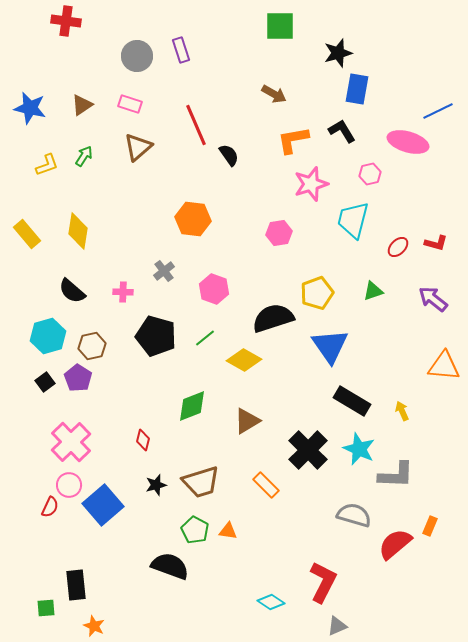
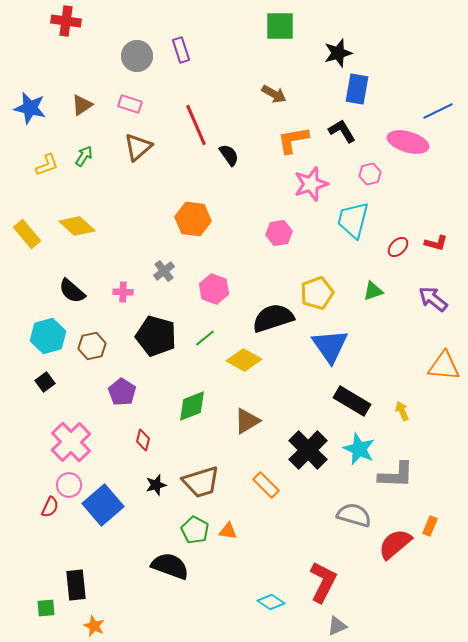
yellow diamond at (78, 231): moved 1 px left, 5 px up; rotated 57 degrees counterclockwise
purple pentagon at (78, 378): moved 44 px right, 14 px down
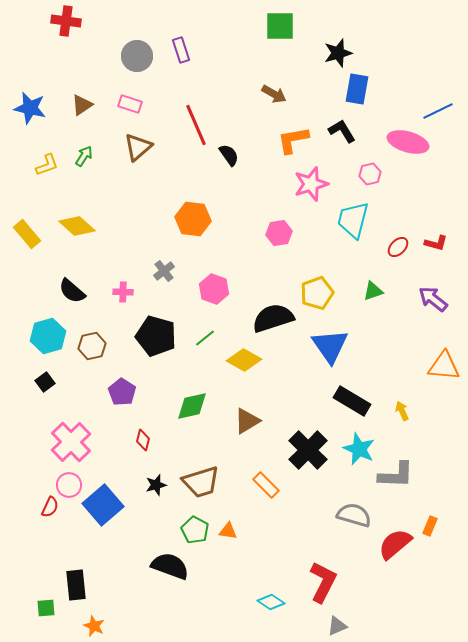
green diamond at (192, 406): rotated 8 degrees clockwise
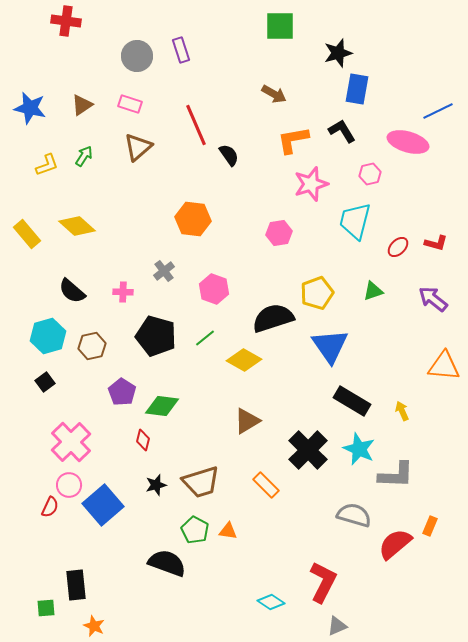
cyan trapezoid at (353, 220): moved 2 px right, 1 px down
green diamond at (192, 406): moved 30 px left; rotated 20 degrees clockwise
black semicircle at (170, 566): moved 3 px left, 3 px up
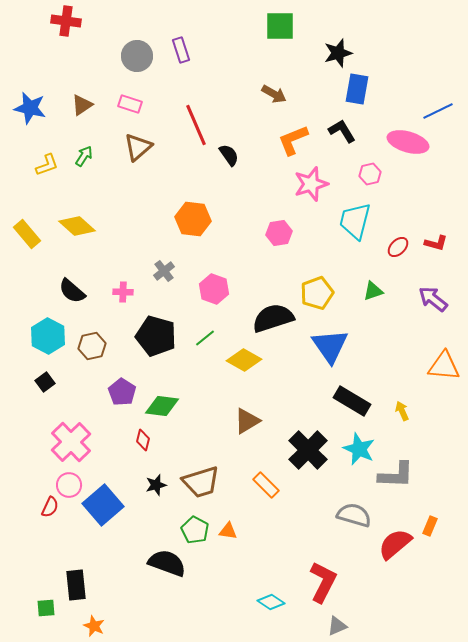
orange L-shape at (293, 140): rotated 12 degrees counterclockwise
cyan hexagon at (48, 336): rotated 16 degrees counterclockwise
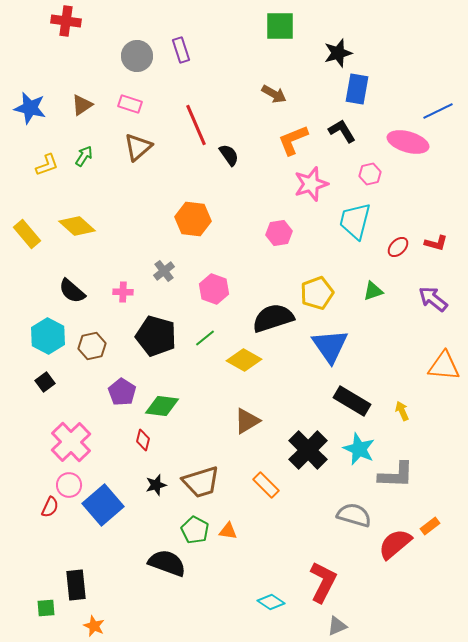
orange rectangle at (430, 526): rotated 30 degrees clockwise
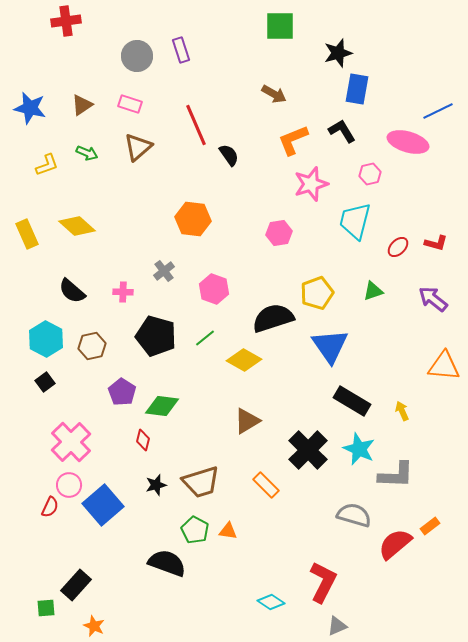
red cross at (66, 21): rotated 16 degrees counterclockwise
green arrow at (84, 156): moved 3 px right, 3 px up; rotated 80 degrees clockwise
yellow rectangle at (27, 234): rotated 16 degrees clockwise
cyan hexagon at (48, 336): moved 2 px left, 3 px down
black rectangle at (76, 585): rotated 48 degrees clockwise
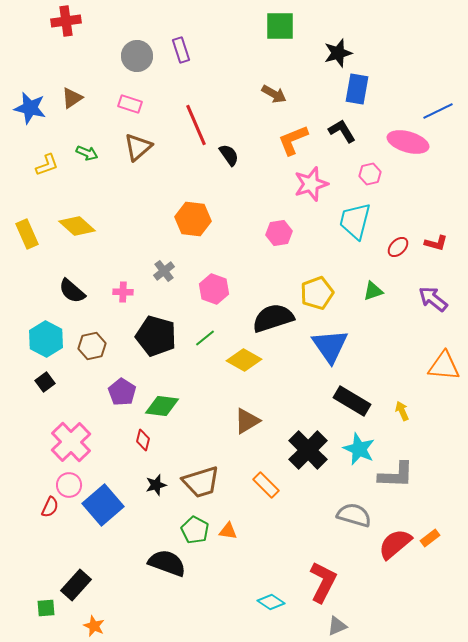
brown triangle at (82, 105): moved 10 px left, 7 px up
orange rectangle at (430, 526): moved 12 px down
